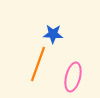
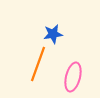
blue star: rotated 12 degrees counterclockwise
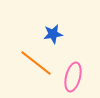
orange line: moved 2 px left, 1 px up; rotated 72 degrees counterclockwise
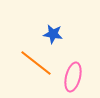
blue star: rotated 18 degrees clockwise
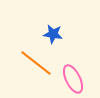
pink ellipse: moved 2 px down; rotated 40 degrees counterclockwise
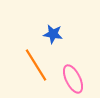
orange line: moved 2 px down; rotated 20 degrees clockwise
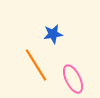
blue star: rotated 18 degrees counterclockwise
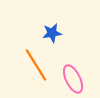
blue star: moved 1 px left, 1 px up
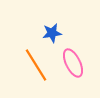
pink ellipse: moved 16 px up
